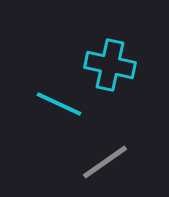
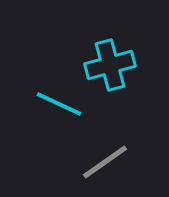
cyan cross: rotated 27 degrees counterclockwise
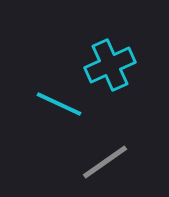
cyan cross: rotated 9 degrees counterclockwise
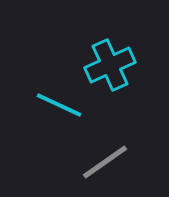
cyan line: moved 1 px down
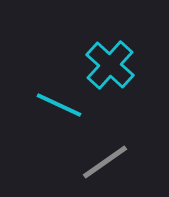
cyan cross: rotated 24 degrees counterclockwise
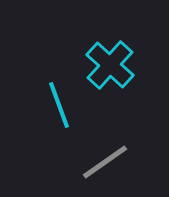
cyan line: rotated 45 degrees clockwise
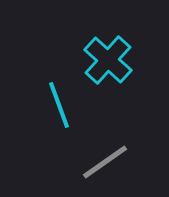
cyan cross: moved 2 px left, 5 px up
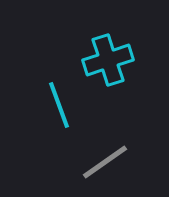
cyan cross: rotated 30 degrees clockwise
